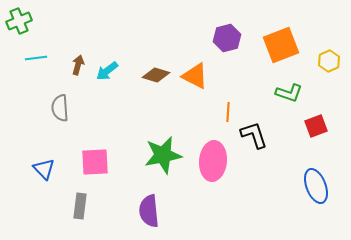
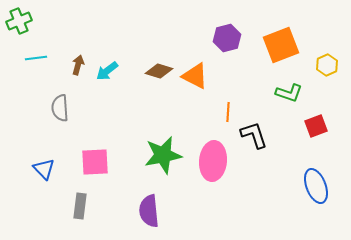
yellow hexagon: moved 2 px left, 4 px down
brown diamond: moved 3 px right, 4 px up
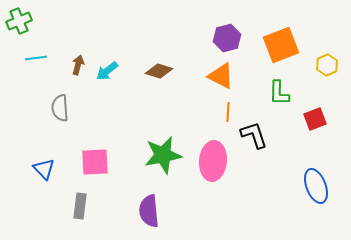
orange triangle: moved 26 px right
green L-shape: moved 10 px left; rotated 72 degrees clockwise
red square: moved 1 px left, 7 px up
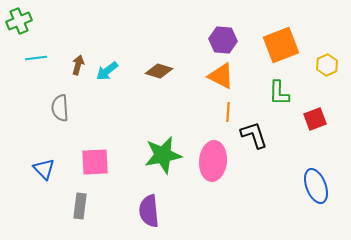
purple hexagon: moved 4 px left, 2 px down; rotated 20 degrees clockwise
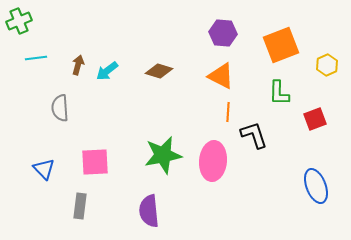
purple hexagon: moved 7 px up
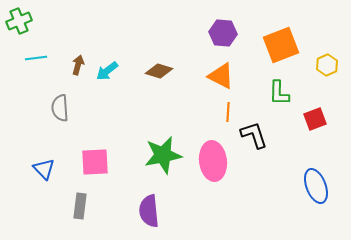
pink ellipse: rotated 12 degrees counterclockwise
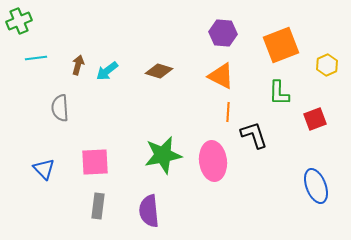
gray rectangle: moved 18 px right
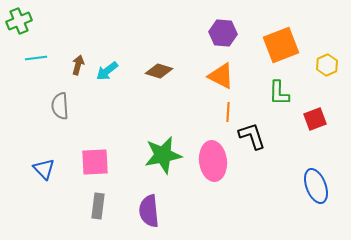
gray semicircle: moved 2 px up
black L-shape: moved 2 px left, 1 px down
